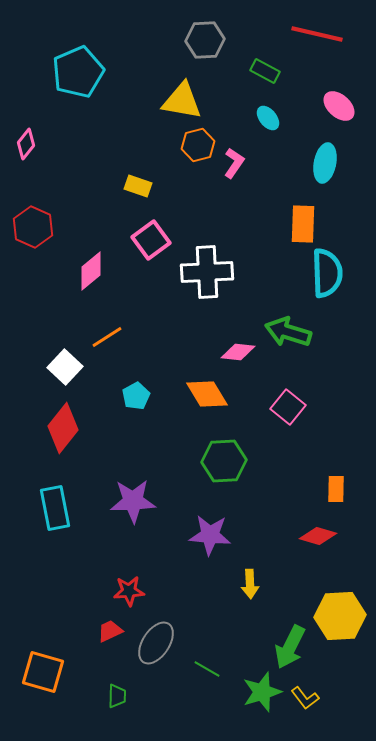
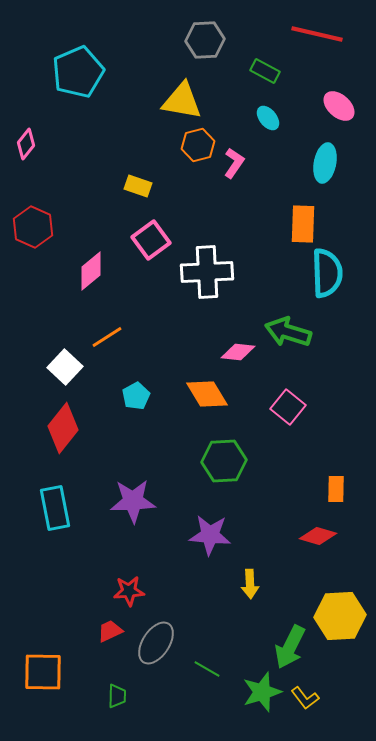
orange square at (43, 672): rotated 15 degrees counterclockwise
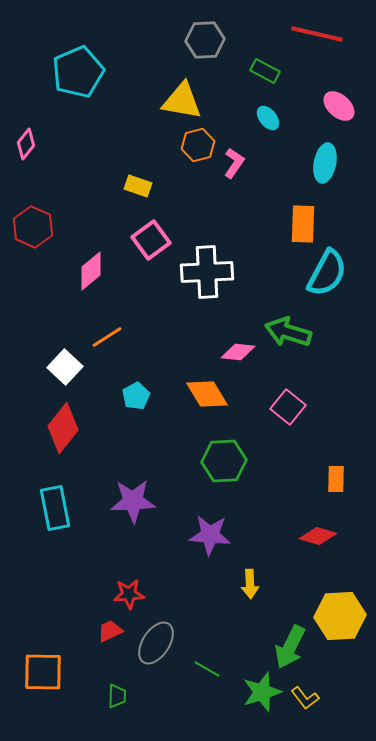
cyan semicircle at (327, 273): rotated 30 degrees clockwise
orange rectangle at (336, 489): moved 10 px up
red star at (129, 591): moved 3 px down
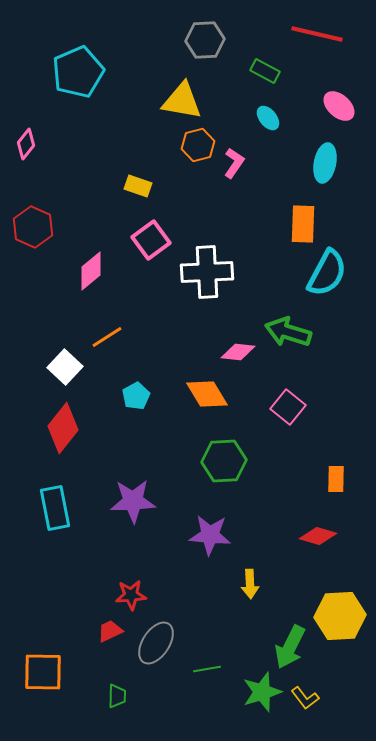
red star at (129, 594): moved 2 px right, 1 px down
green line at (207, 669): rotated 40 degrees counterclockwise
